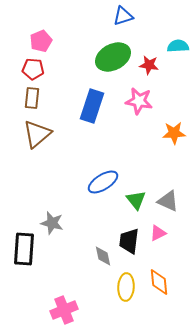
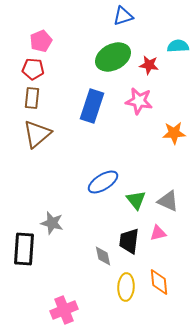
pink triangle: rotated 12 degrees clockwise
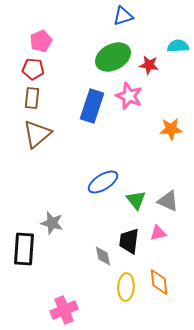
pink star: moved 10 px left, 5 px up; rotated 12 degrees clockwise
orange star: moved 3 px left, 4 px up
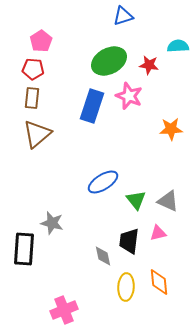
pink pentagon: rotated 10 degrees counterclockwise
green ellipse: moved 4 px left, 4 px down
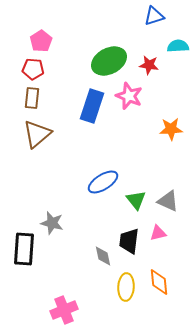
blue triangle: moved 31 px right
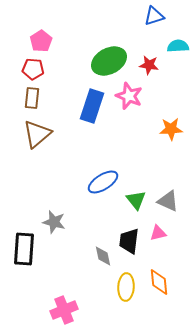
gray star: moved 2 px right, 1 px up
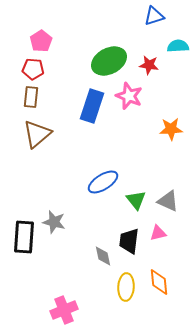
brown rectangle: moved 1 px left, 1 px up
black rectangle: moved 12 px up
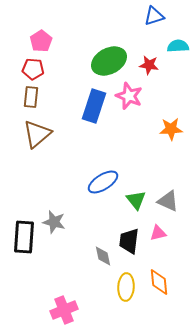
blue rectangle: moved 2 px right
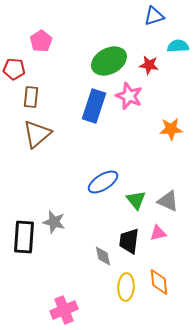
red pentagon: moved 19 px left
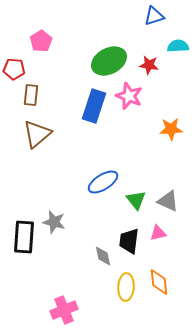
brown rectangle: moved 2 px up
